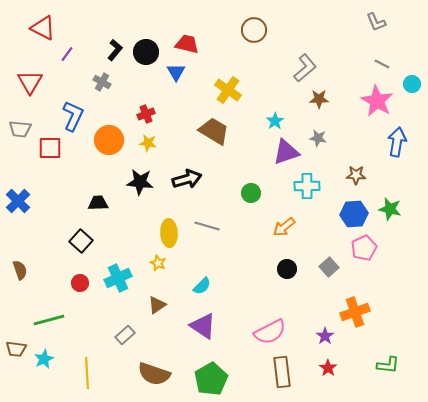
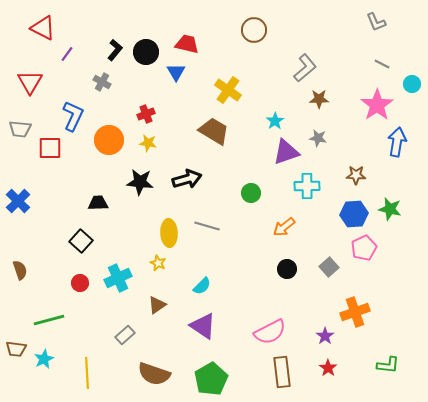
pink star at (377, 101): moved 4 px down; rotated 8 degrees clockwise
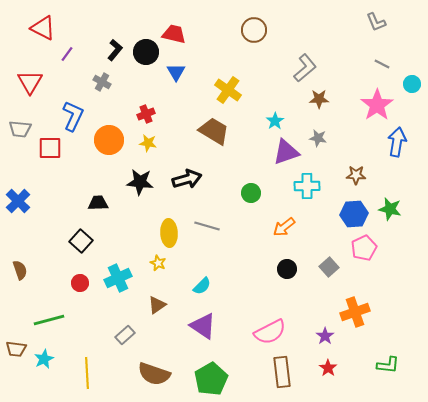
red trapezoid at (187, 44): moved 13 px left, 10 px up
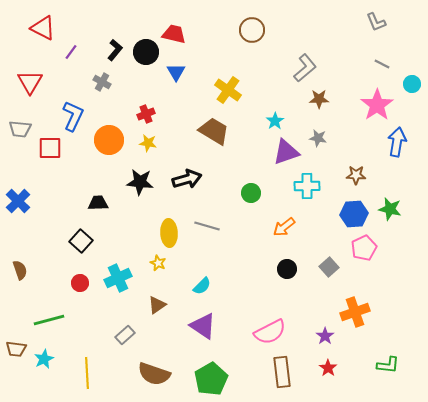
brown circle at (254, 30): moved 2 px left
purple line at (67, 54): moved 4 px right, 2 px up
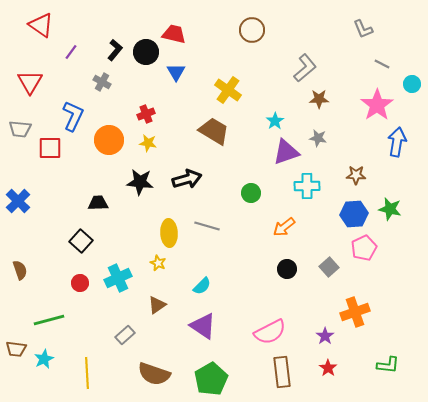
gray L-shape at (376, 22): moved 13 px left, 7 px down
red triangle at (43, 28): moved 2 px left, 3 px up; rotated 8 degrees clockwise
